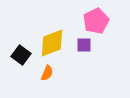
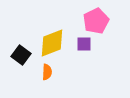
purple square: moved 1 px up
orange semicircle: moved 1 px up; rotated 21 degrees counterclockwise
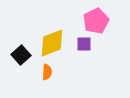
black square: rotated 12 degrees clockwise
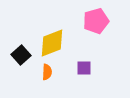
pink pentagon: rotated 10 degrees clockwise
purple square: moved 24 px down
